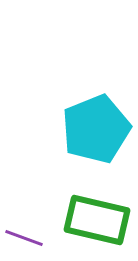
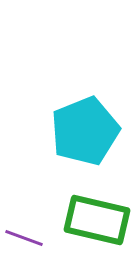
cyan pentagon: moved 11 px left, 2 px down
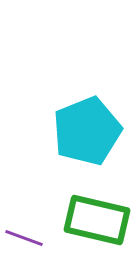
cyan pentagon: moved 2 px right
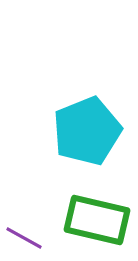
purple line: rotated 9 degrees clockwise
